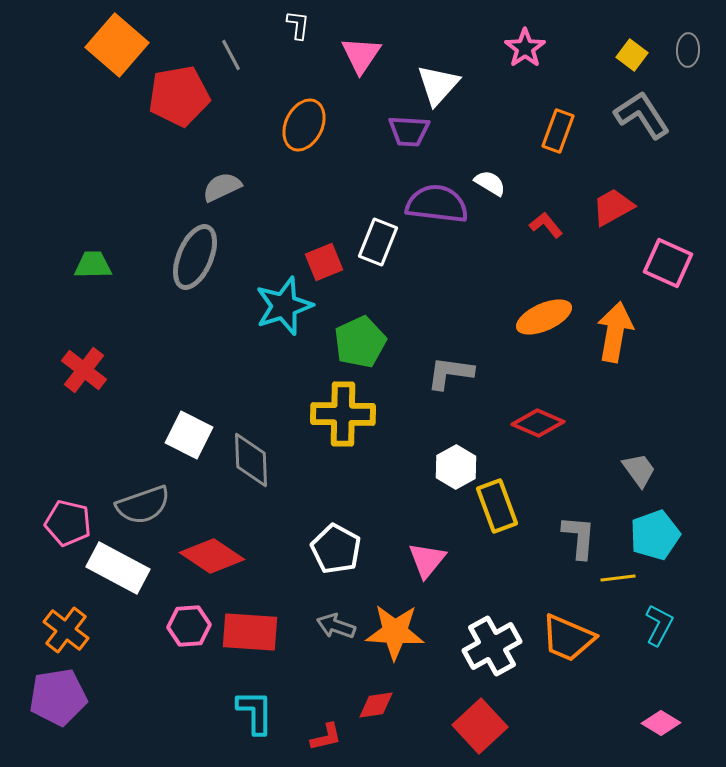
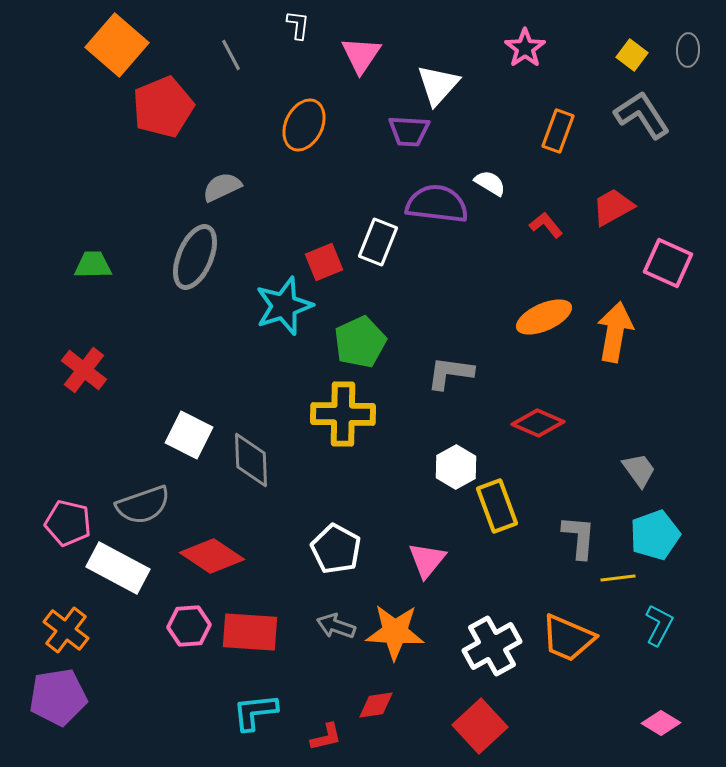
red pentagon at (179, 96): moved 16 px left, 11 px down; rotated 12 degrees counterclockwise
cyan L-shape at (255, 712): rotated 96 degrees counterclockwise
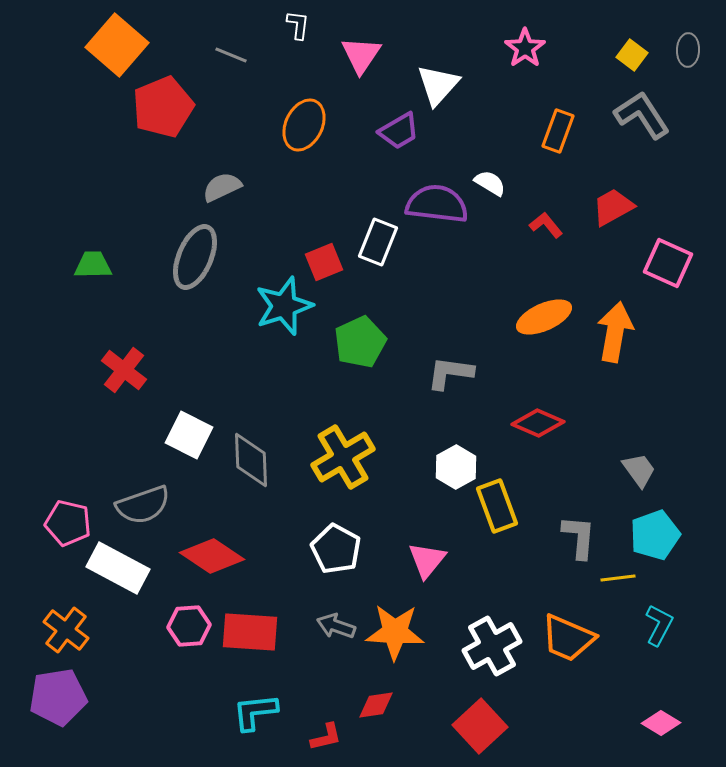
gray line at (231, 55): rotated 40 degrees counterclockwise
purple trapezoid at (409, 131): moved 10 px left; rotated 33 degrees counterclockwise
red cross at (84, 370): moved 40 px right
yellow cross at (343, 414): moved 43 px down; rotated 32 degrees counterclockwise
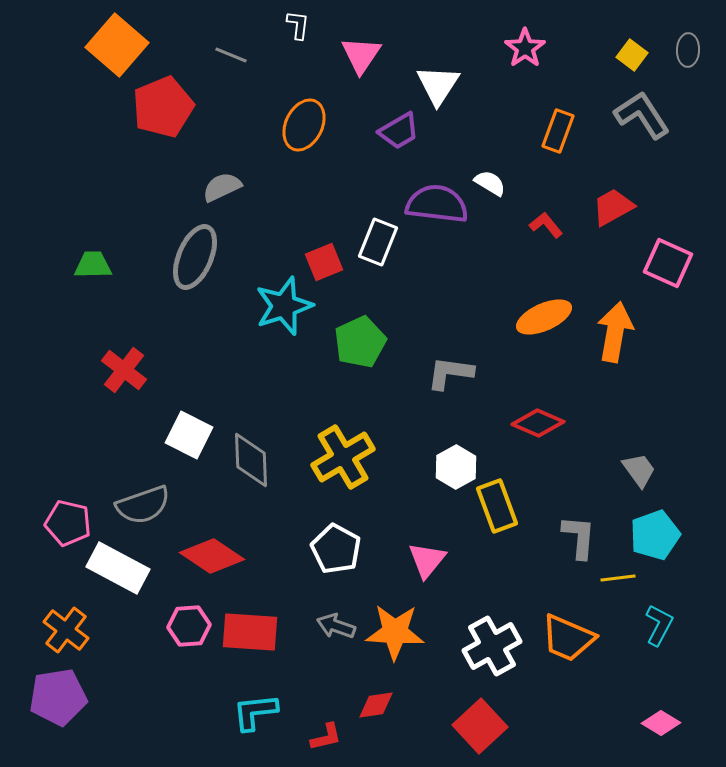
white triangle at (438, 85): rotated 9 degrees counterclockwise
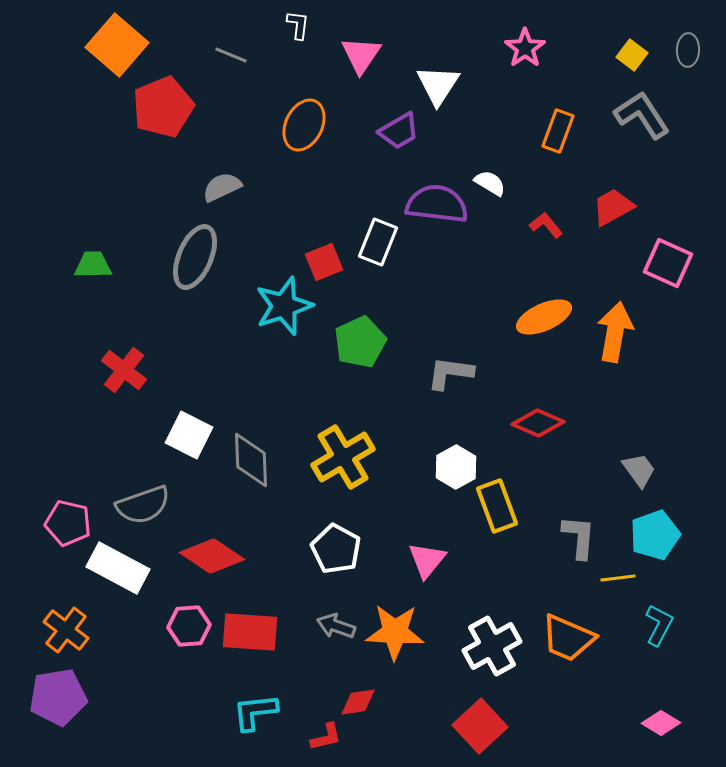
red diamond at (376, 705): moved 18 px left, 3 px up
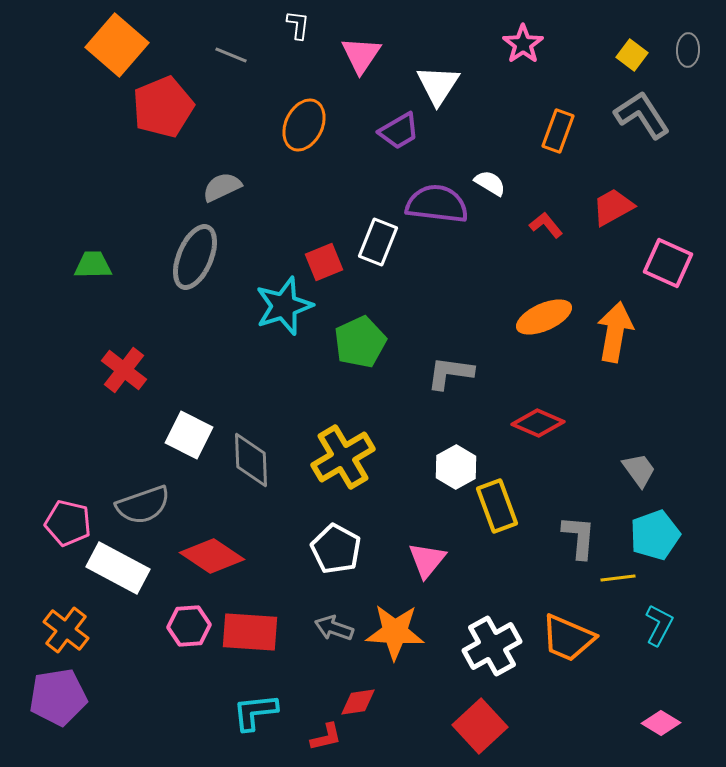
pink star at (525, 48): moved 2 px left, 4 px up
gray arrow at (336, 626): moved 2 px left, 2 px down
